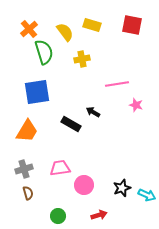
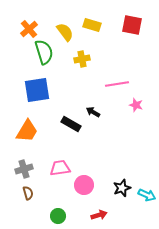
blue square: moved 2 px up
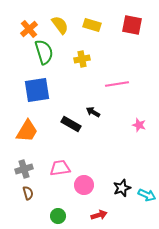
yellow semicircle: moved 5 px left, 7 px up
pink star: moved 3 px right, 20 px down
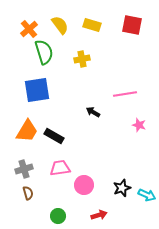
pink line: moved 8 px right, 10 px down
black rectangle: moved 17 px left, 12 px down
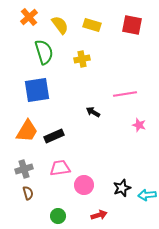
orange cross: moved 12 px up
black rectangle: rotated 54 degrees counterclockwise
cyan arrow: rotated 150 degrees clockwise
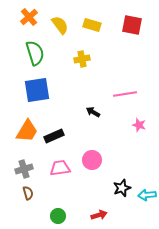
green semicircle: moved 9 px left, 1 px down
pink circle: moved 8 px right, 25 px up
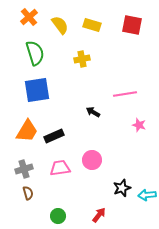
red arrow: rotated 35 degrees counterclockwise
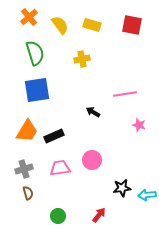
black star: rotated 12 degrees clockwise
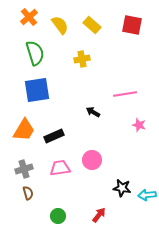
yellow rectangle: rotated 24 degrees clockwise
orange trapezoid: moved 3 px left, 1 px up
black star: rotated 18 degrees clockwise
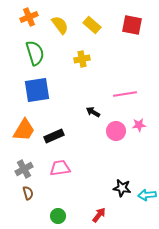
orange cross: rotated 18 degrees clockwise
pink star: rotated 24 degrees counterclockwise
pink circle: moved 24 px right, 29 px up
gray cross: rotated 12 degrees counterclockwise
